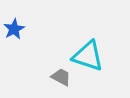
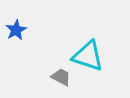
blue star: moved 2 px right, 1 px down
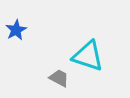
gray trapezoid: moved 2 px left, 1 px down
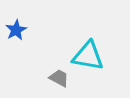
cyan triangle: rotated 8 degrees counterclockwise
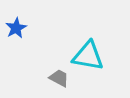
blue star: moved 2 px up
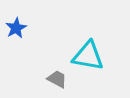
gray trapezoid: moved 2 px left, 1 px down
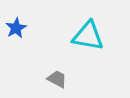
cyan triangle: moved 20 px up
